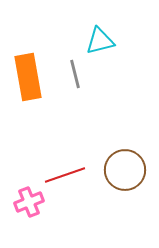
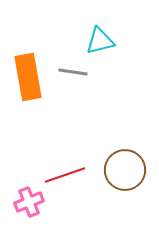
gray line: moved 2 px left, 2 px up; rotated 68 degrees counterclockwise
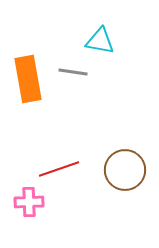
cyan triangle: rotated 24 degrees clockwise
orange rectangle: moved 2 px down
red line: moved 6 px left, 6 px up
pink cross: rotated 20 degrees clockwise
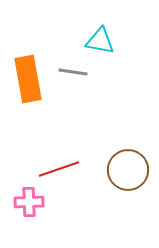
brown circle: moved 3 px right
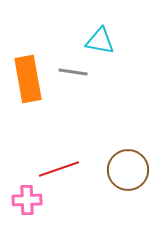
pink cross: moved 2 px left, 2 px up
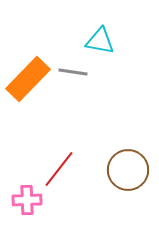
orange rectangle: rotated 54 degrees clockwise
red line: rotated 33 degrees counterclockwise
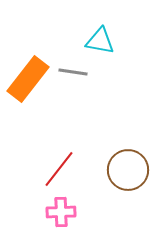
orange rectangle: rotated 6 degrees counterclockwise
pink cross: moved 34 px right, 12 px down
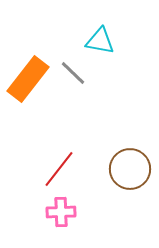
gray line: moved 1 px down; rotated 36 degrees clockwise
brown circle: moved 2 px right, 1 px up
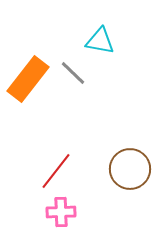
red line: moved 3 px left, 2 px down
